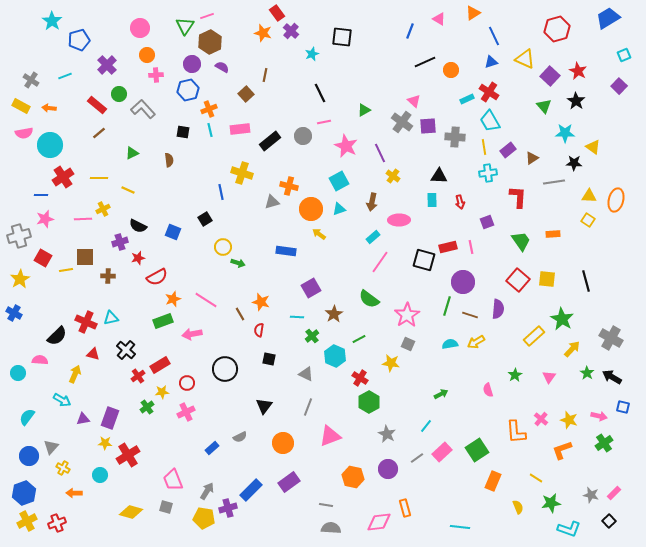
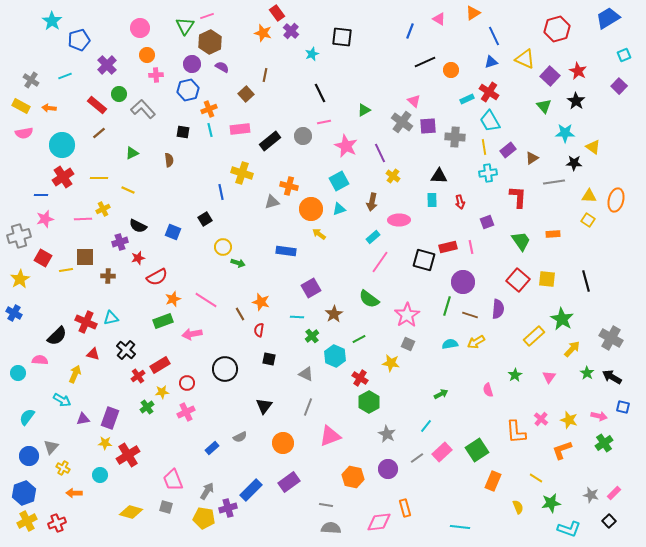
cyan circle at (50, 145): moved 12 px right
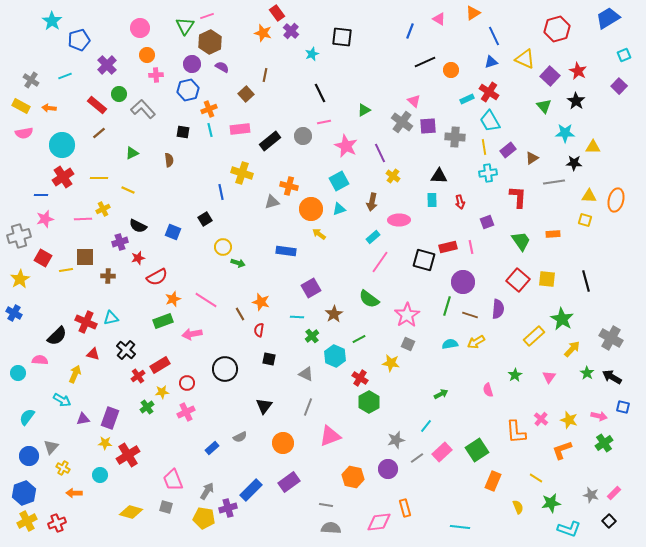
yellow triangle at (593, 147): rotated 35 degrees counterclockwise
yellow square at (588, 220): moved 3 px left; rotated 16 degrees counterclockwise
gray star at (387, 434): moved 9 px right, 6 px down; rotated 30 degrees clockwise
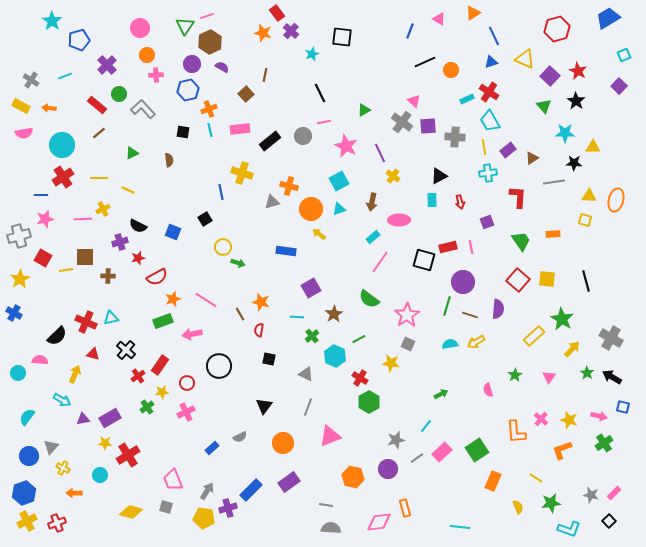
black triangle at (439, 176): rotated 30 degrees counterclockwise
red rectangle at (160, 365): rotated 24 degrees counterclockwise
black circle at (225, 369): moved 6 px left, 3 px up
purple rectangle at (110, 418): rotated 40 degrees clockwise
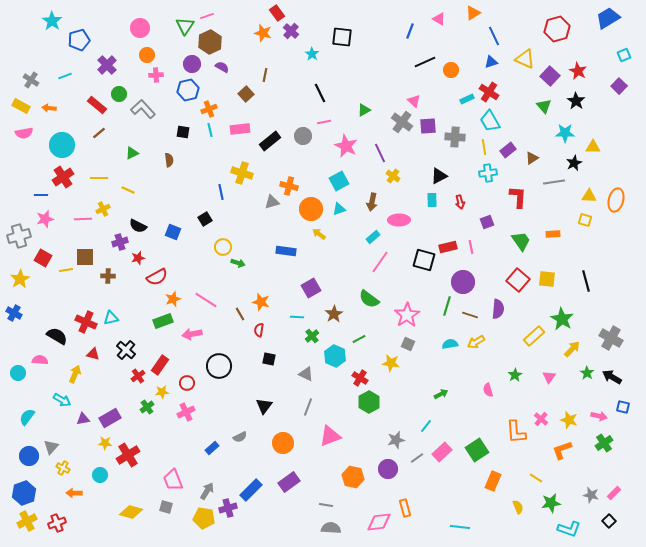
cyan star at (312, 54): rotated 16 degrees counterclockwise
black star at (574, 163): rotated 28 degrees counterclockwise
black semicircle at (57, 336): rotated 105 degrees counterclockwise
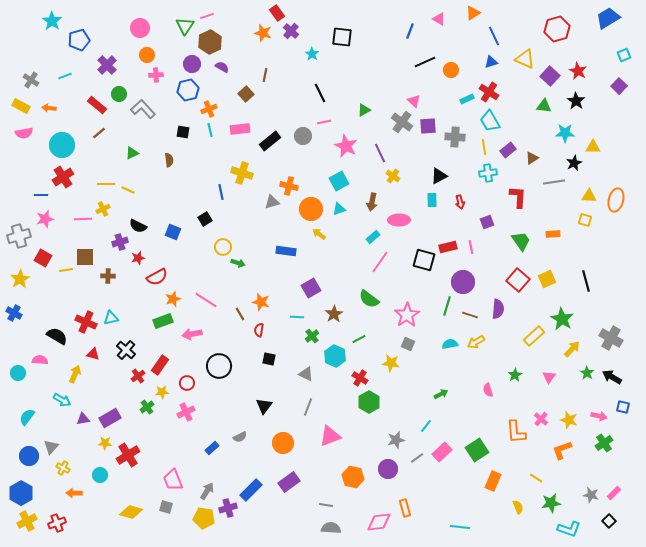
green triangle at (544, 106): rotated 42 degrees counterclockwise
yellow line at (99, 178): moved 7 px right, 6 px down
yellow square at (547, 279): rotated 30 degrees counterclockwise
blue hexagon at (24, 493): moved 3 px left; rotated 10 degrees counterclockwise
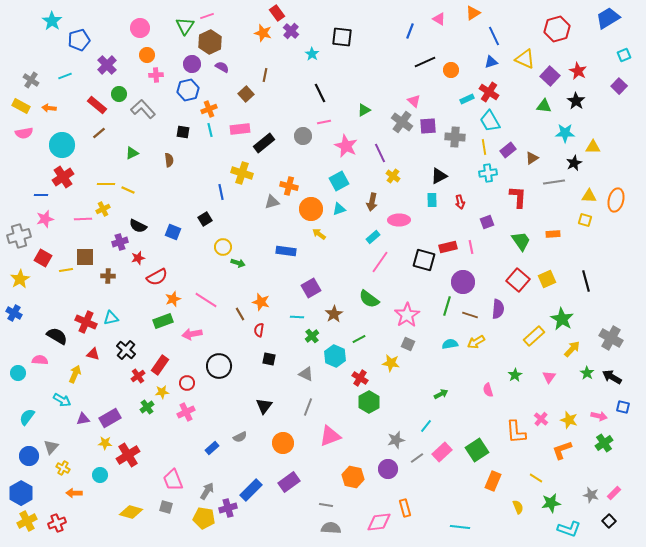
black rectangle at (270, 141): moved 6 px left, 2 px down
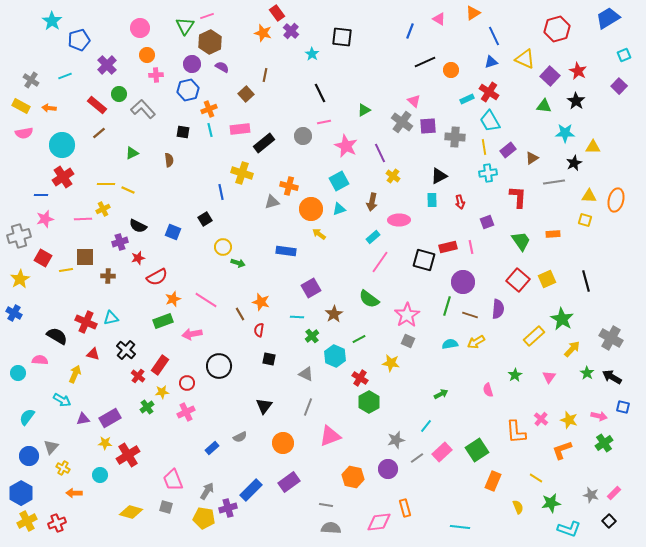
gray square at (408, 344): moved 3 px up
red cross at (138, 376): rotated 16 degrees counterclockwise
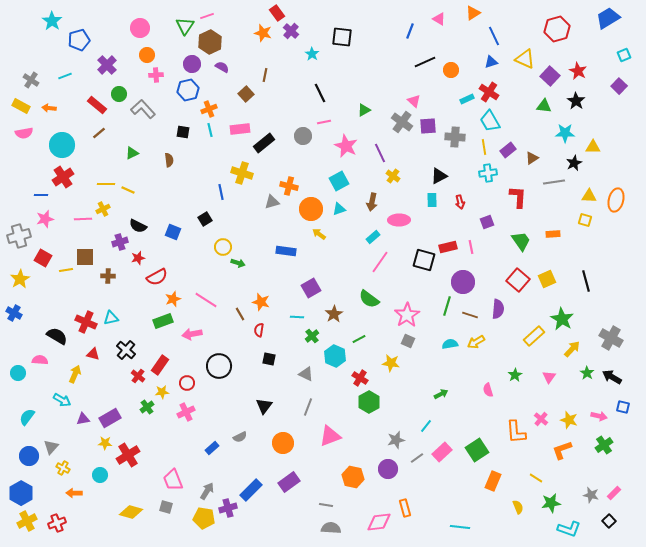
green cross at (604, 443): moved 2 px down
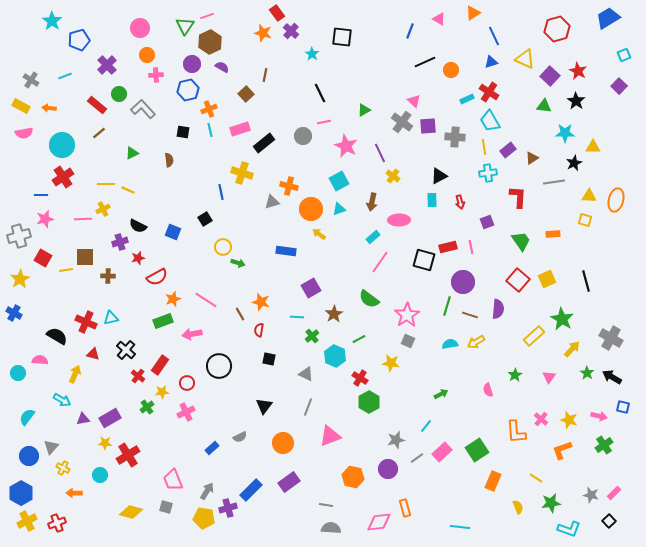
pink rectangle at (240, 129): rotated 12 degrees counterclockwise
